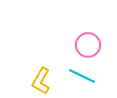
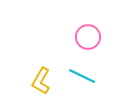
pink circle: moved 8 px up
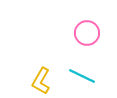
pink circle: moved 1 px left, 4 px up
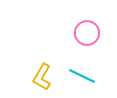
yellow L-shape: moved 1 px right, 4 px up
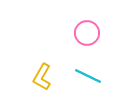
cyan line: moved 6 px right
